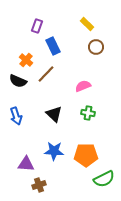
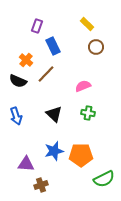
blue star: rotated 18 degrees counterclockwise
orange pentagon: moved 5 px left
brown cross: moved 2 px right
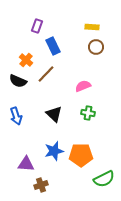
yellow rectangle: moved 5 px right, 3 px down; rotated 40 degrees counterclockwise
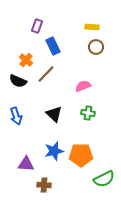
brown cross: moved 3 px right; rotated 24 degrees clockwise
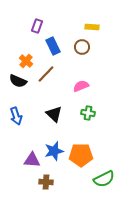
brown circle: moved 14 px left
orange cross: moved 1 px down
pink semicircle: moved 2 px left
purple triangle: moved 6 px right, 4 px up
brown cross: moved 2 px right, 3 px up
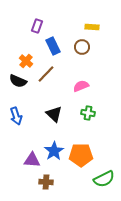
blue star: rotated 18 degrees counterclockwise
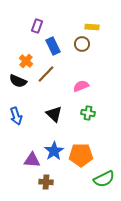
brown circle: moved 3 px up
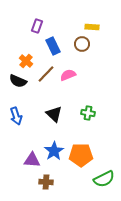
pink semicircle: moved 13 px left, 11 px up
